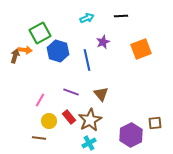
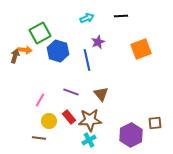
purple star: moved 5 px left
brown star: rotated 25 degrees clockwise
cyan cross: moved 3 px up
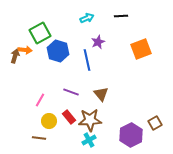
brown square: rotated 24 degrees counterclockwise
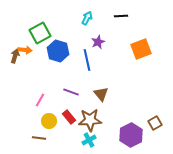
cyan arrow: rotated 40 degrees counterclockwise
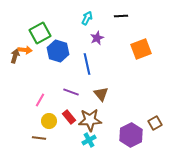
purple star: moved 1 px left, 4 px up
blue line: moved 4 px down
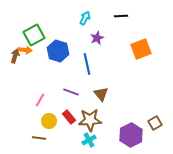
cyan arrow: moved 2 px left
green square: moved 6 px left, 2 px down
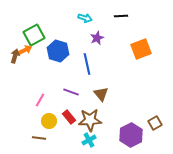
cyan arrow: rotated 80 degrees clockwise
orange arrow: rotated 32 degrees counterclockwise
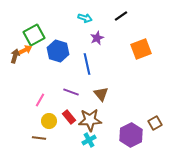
black line: rotated 32 degrees counterclockwise
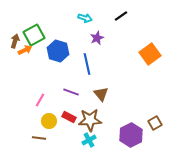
orange square: moved 9 px right, 5 px down; rotated 15 degrees counterclockwise
brown arrow: moved 15 px up
red rectangle: rotated 24 degrees counterclockwise
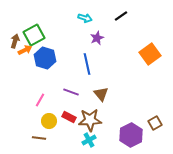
blue hexagon: moved 13 px left, 7 px down
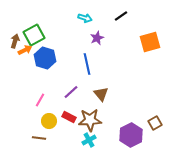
orange square: moved 12 px up; rotated 20 degrees clockwise
purple line: rotated 63 degrees counterclockwise
